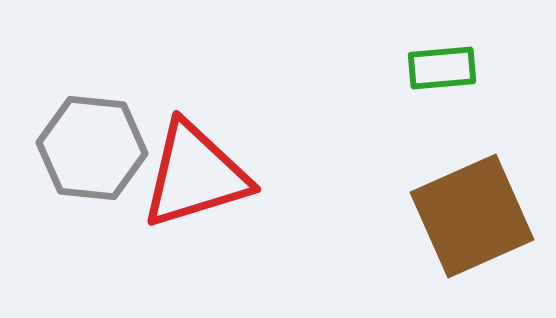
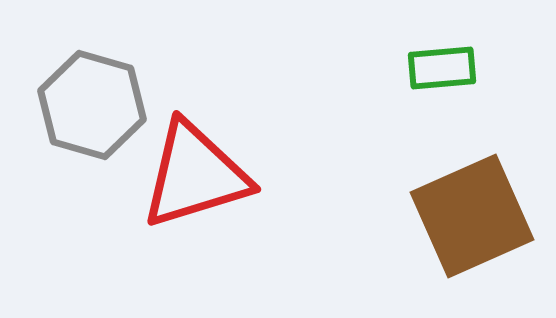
gray hexagon: moved 43 px up; rotated 10 degrees clockwise
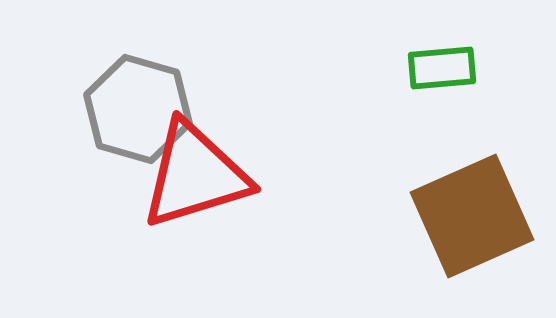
gray hexagon: moved 46 px right, 4 px down
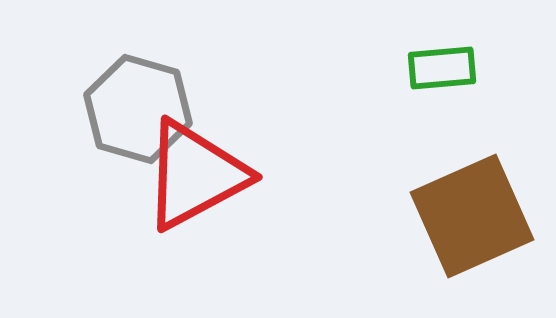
red triangle: rotated 11 degrees counterclockwise
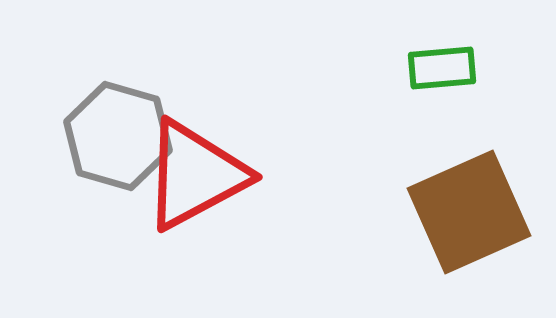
gray hexagon: moved 20 px left, 27 px down
brown square: moved 3 px left, 4 px up
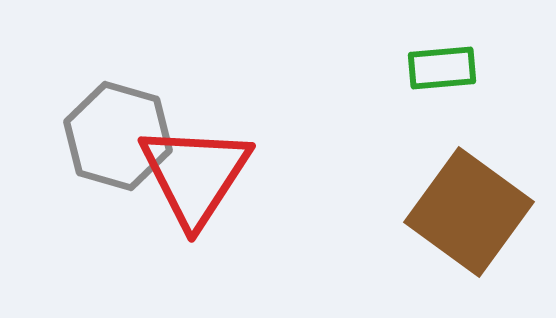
red triangle: rotated 29 degrees counterclockwise
brown square: rotated 30 degrees counterclockwise
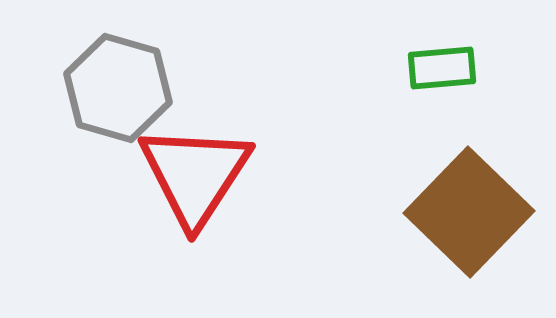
gray hexagon: moved 48 px up
brown square: rotated 8 degrees clockwise
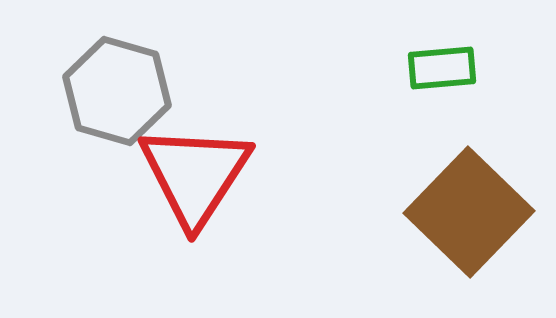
gray hexagon: moved 1 px left, 3 px down
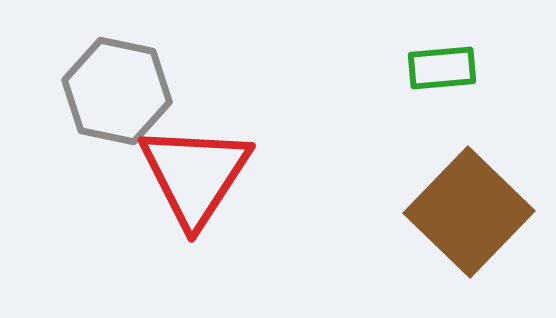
gray hexagon: rotated 4 degrees counterclockwise
